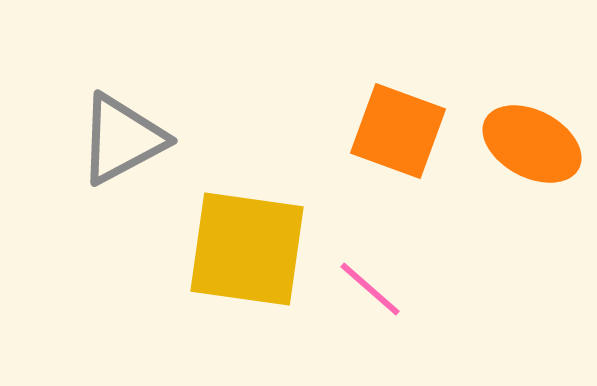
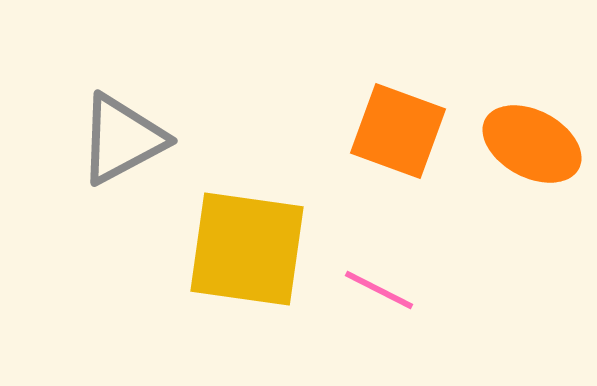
pink line: moved 9 px right, 1 px down; rotated 14 degrees counterclockwise
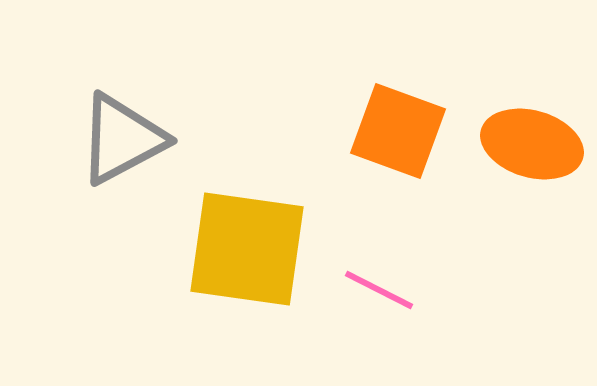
orange ellipse: rotated 12 degrees counterclockwise
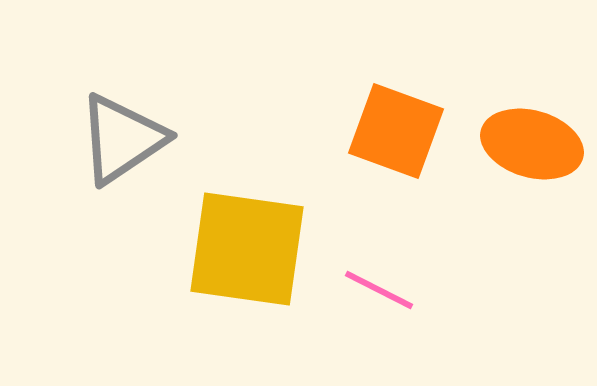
orange square: moved 2 px left
gray triangle: rotated 6 degrees counterclockwise
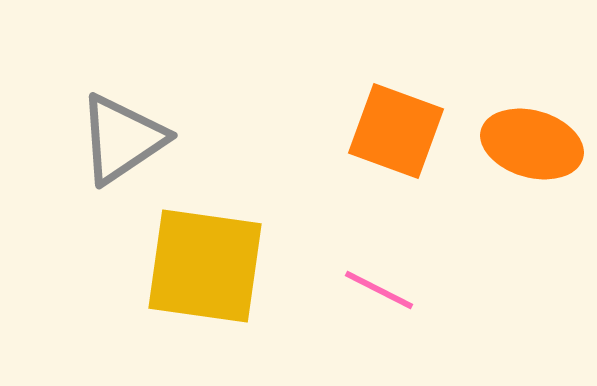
yellow square: moved 42 px left, 17 px down
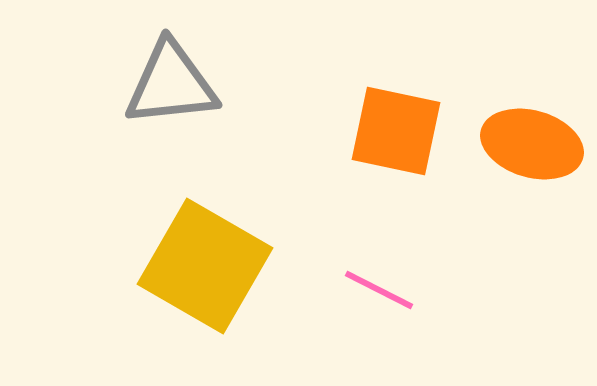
orange square: rotated 8 degrees counterclockwise
gray triangle: moved 49 px right, 55 px up; rotated 28 degrees clockwise
yellow square: rotated 22 degrees clockwise
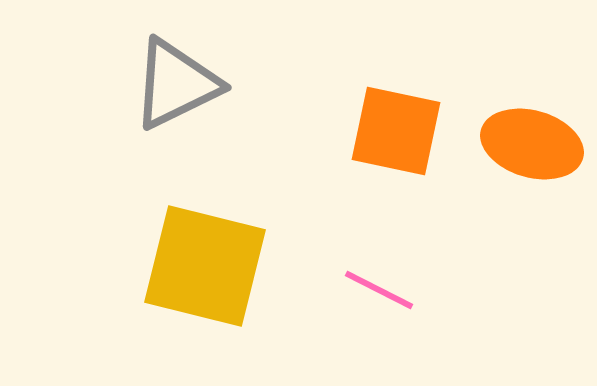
gray triangle: moved 5 px right; rotated 20 degrees counterclockwise
yellow square: rotated 16 degrees counterclockwise
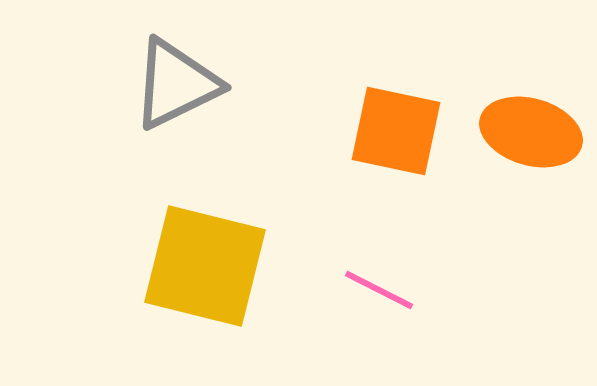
orange ellipse: moved 1 px left, 12 px up
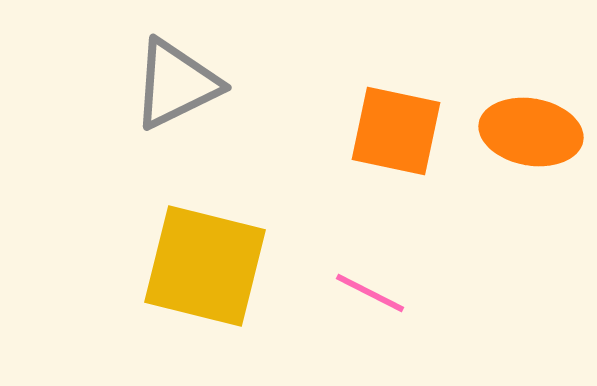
orange ellipse: rotated 6 degrees counterclockwise
pink line: moved 9 px left, 3 px down
